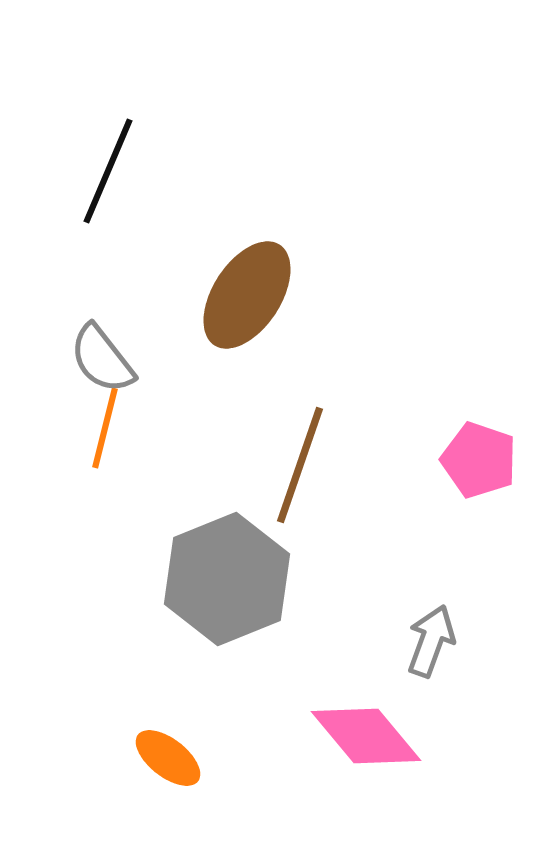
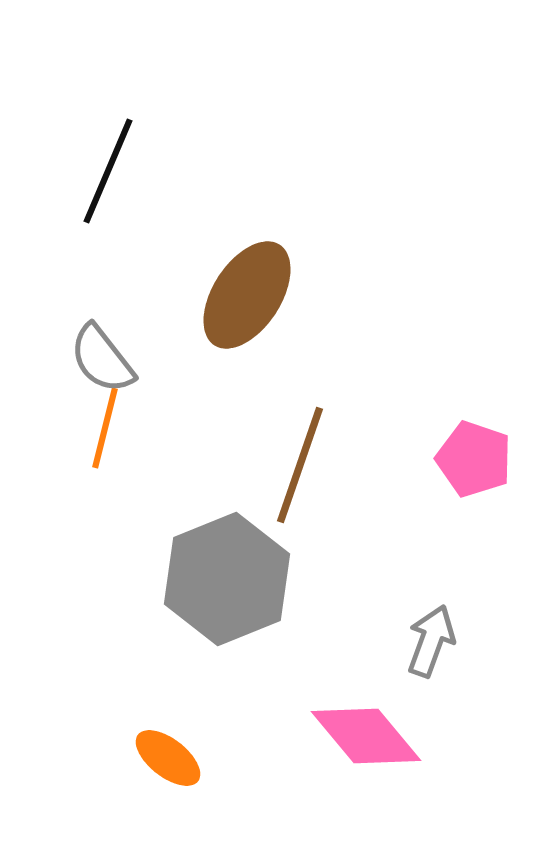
pink pentagon: moved 5 px left, 1 px up
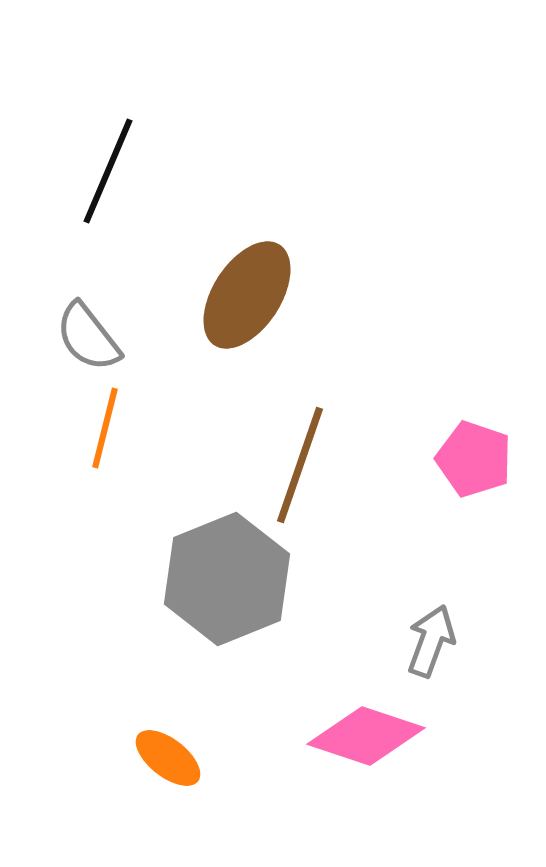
gray semicircle: moved 14 px left, 22 px up
pink diamond: rotated 32 degrees counterclockwise
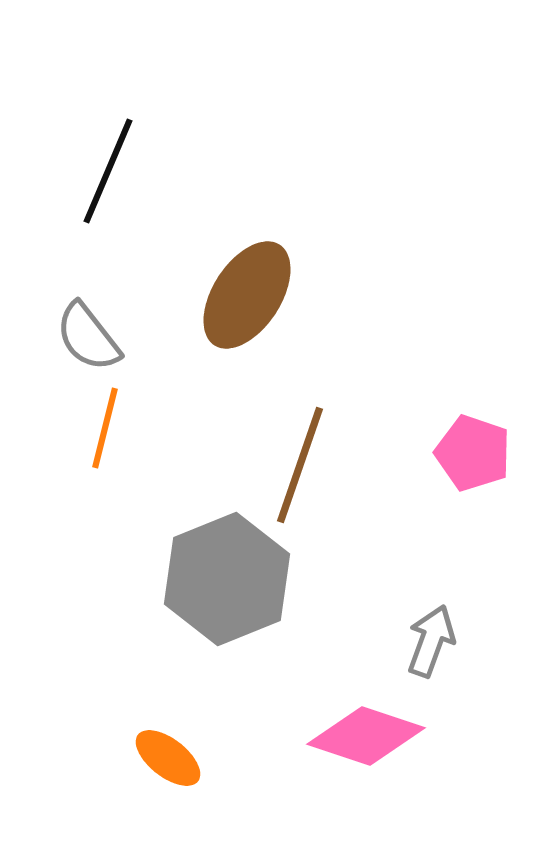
pink pentagon: moved 1 px left, 6 px up
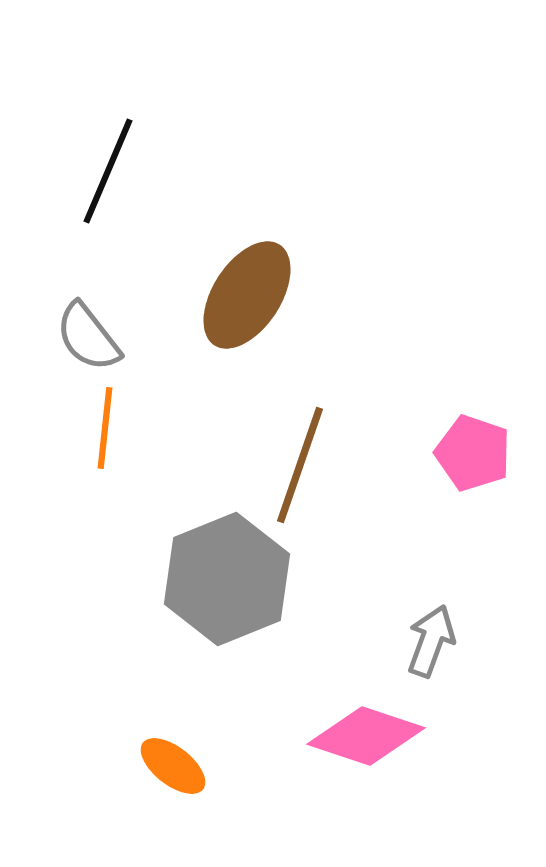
orange line: rotated 8 degrees counterclockwise
orange ellipse: moved 5 px right, 8 px down
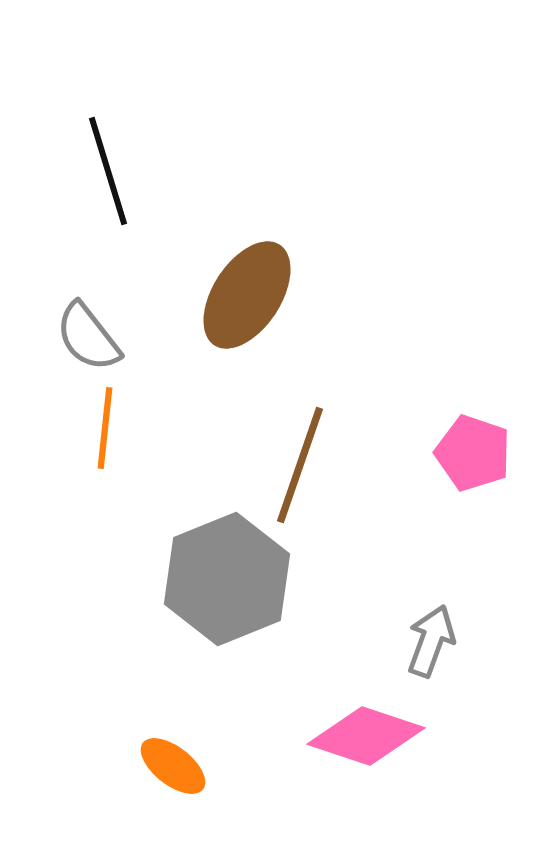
black line: rotated 40 degrees counterclockwise
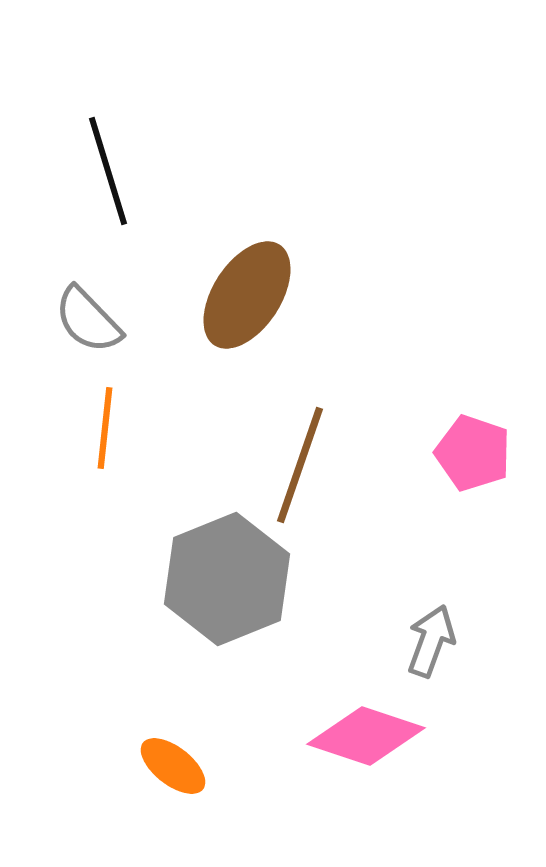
gray semicircle: moved 17 px up; rotated 6 degrees counterclockwise
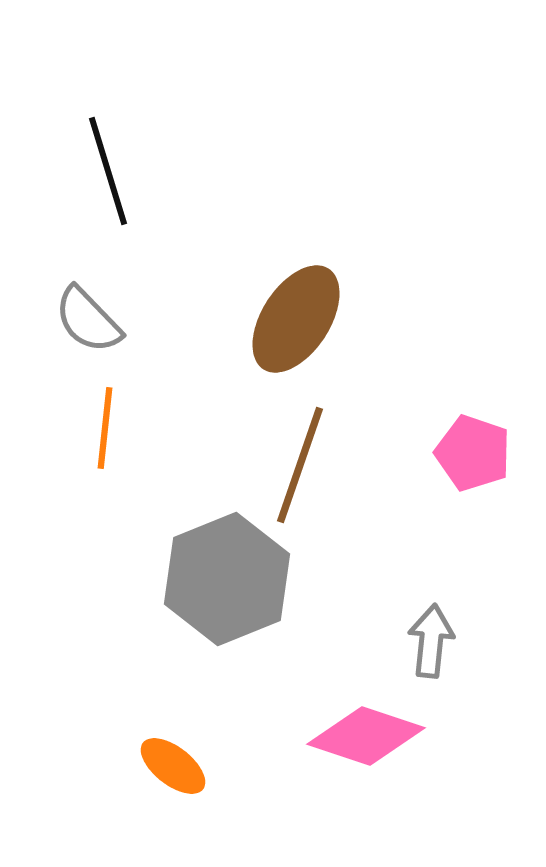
brown ellipse: moved 49 px right, 24 px down
gray arrow: rotated 14 degrees counterclockwise
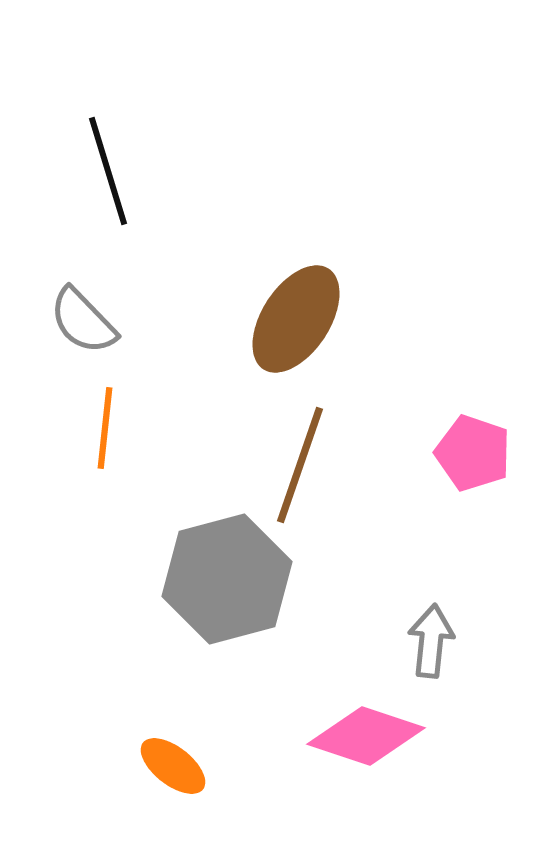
gray semicircle: moved 5 px left, 1 px down
gray hexagon: rotated 7 degrees clockwise
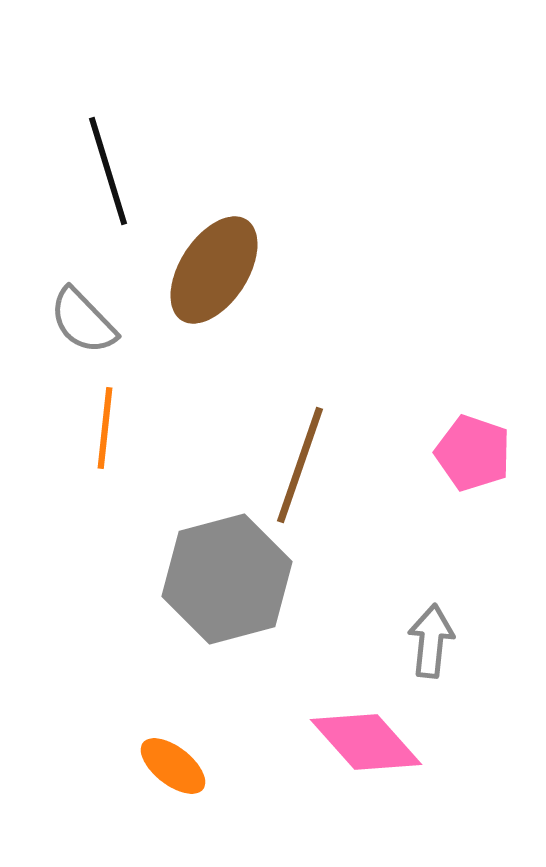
brown ellipse: moved 82 px left, 49 px up
pink diamond: moved 6 px down; rotated 30 degrees clockwise
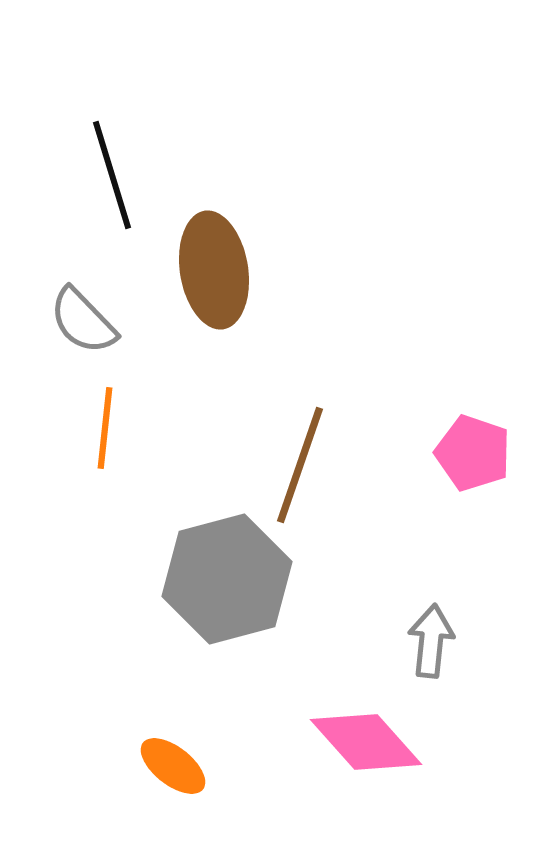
black line: moved 4 px right, 4 px down
brown ellipse: rotated 42 degrees counterclockwise
